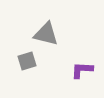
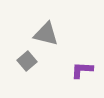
gray square: rotated 24 degrees counterclockwise
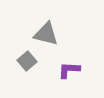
purple L-shape: moved 13 px left
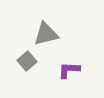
gray triangle: rotated 28 degrees counterclockwise
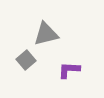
gray square: moved 1 px left, 1 px up
